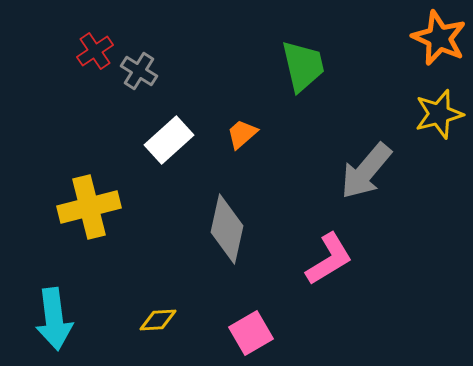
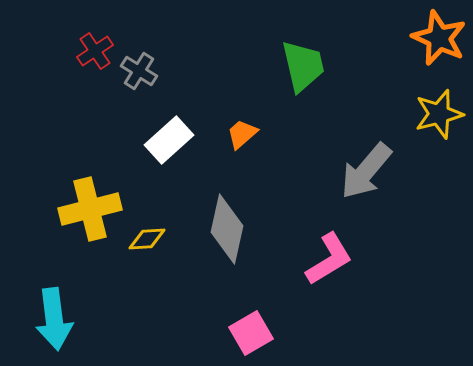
yellow cross: moved 1 px right, 2 px down
yellow diamond: moved 11 px left, 81 px up
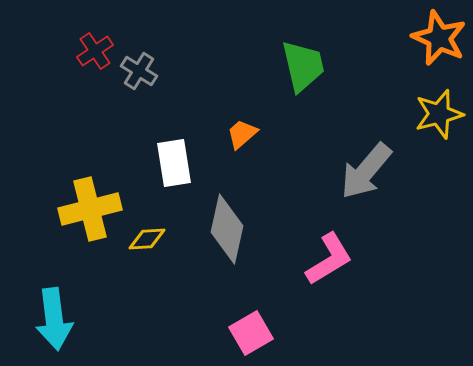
white rectangle: moved 5 px right, 23 px down; rotated 57 degrees counterclockwise
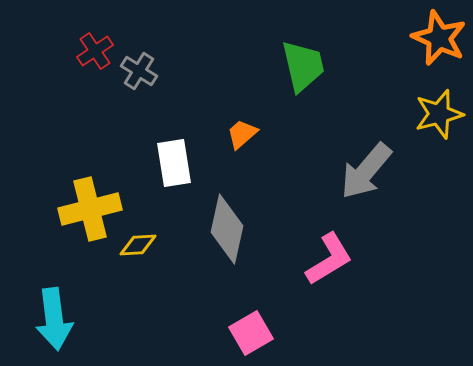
yellow diamond: moved 9 px left, 6 px down
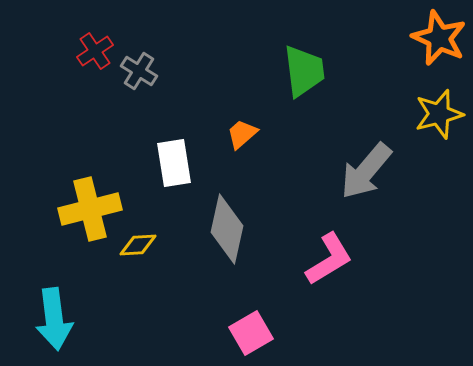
green trapezoid: moved 1 px right, 5 px down; rotated 6 degrees clockwise
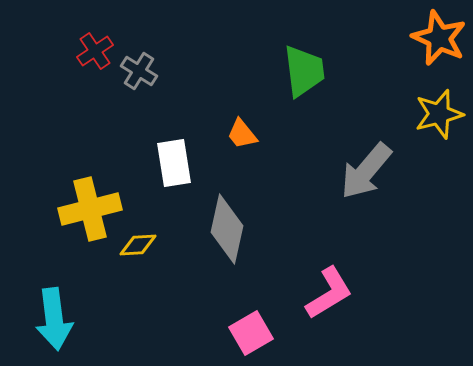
orange trapezoid: rotated 88 degrees counterclockwise
pink L-shape: moved 34 px down
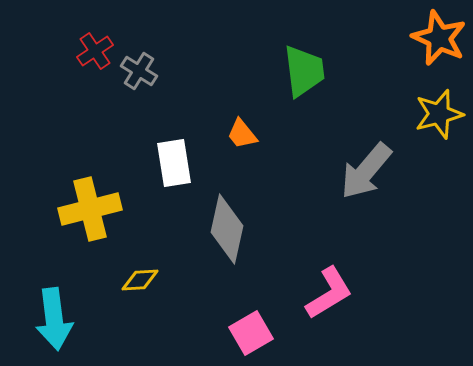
yellow diamond: moved 2 px right, 35 px down
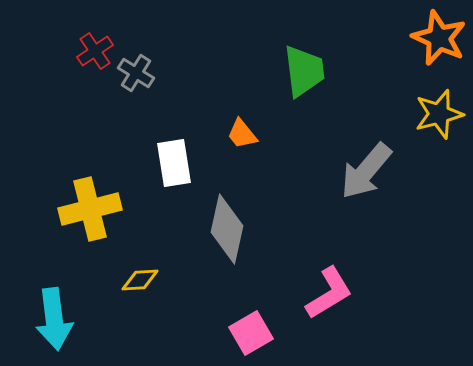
gray cross: moved 3 px left, 2 px down
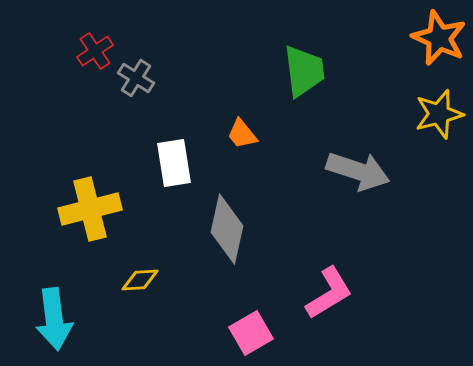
gray cross: moved 5 px down
gray arrow: moved 8 px left; rotated 112 degrees counterclockwise
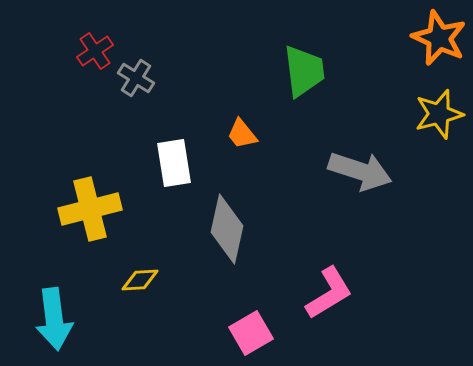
gray arrow: moved 2 px right
